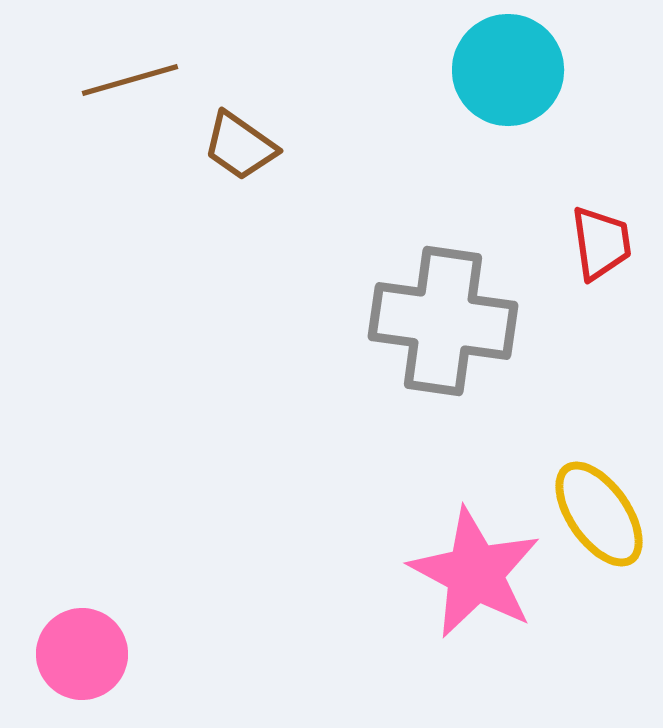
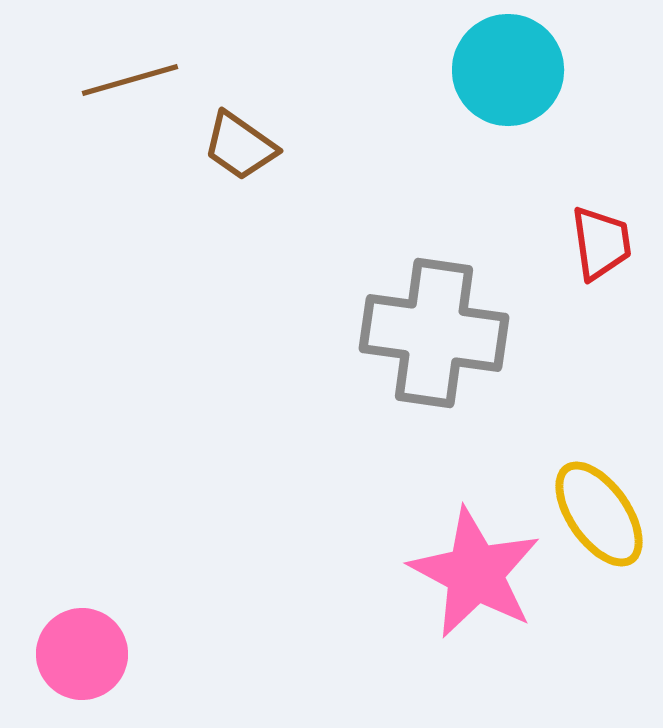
gray cross: moved 9 px left, 12 px down
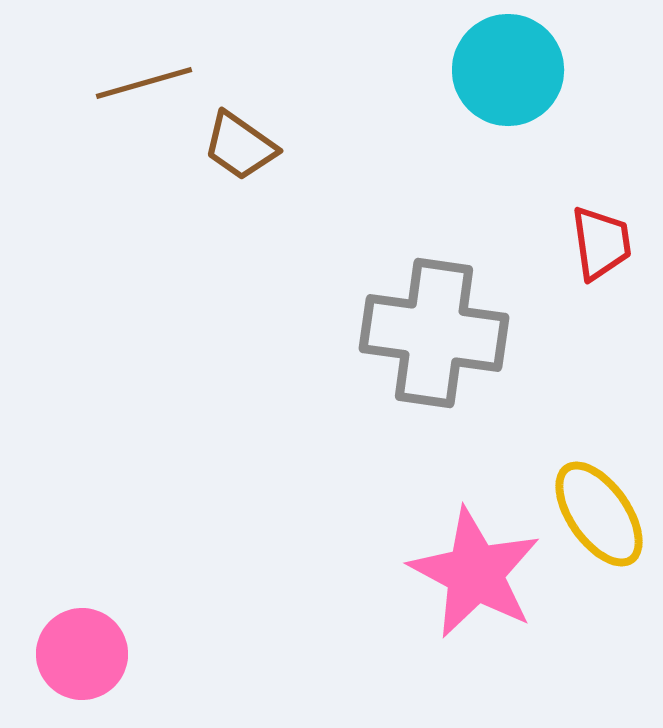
brown line: moved 14 px right, 3 px down
